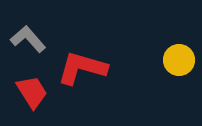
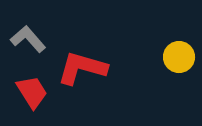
yellow circle: moved 3 px up
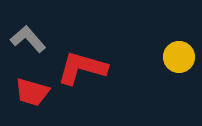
red trapezoid: rotated 138 degrees clockwise
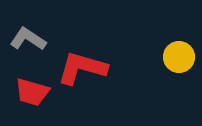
gray L-shape: rotated 15 degrees counterclockwise
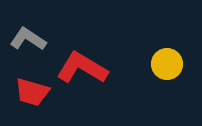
yellow circle: moved 12 px left, 7 px down
red L-shape: rotated 15 degrees clockwise
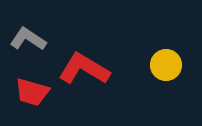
yellow circle: moved 1 px left, 1 px down
red L-shape: moved 2 px right, 1 px down
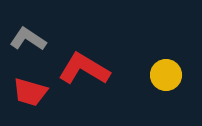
yellow circle: moved 10 px down
red trapezoid: moved 2 px left
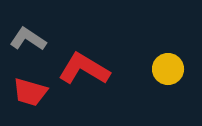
yellow circle: moved 2 px right, 6 px up
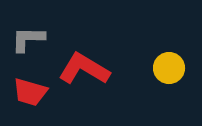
gray L-shape: rotated 33 degrees counterclockwise
yellow circle: moved 1 px right, 1 px up
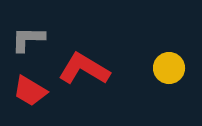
red trapezoid: moved 1 px up; rotated 15 degrees clockwise
